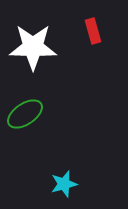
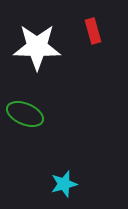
white star: moved 4 px right
green ellipse: rotated 57 degrees clockwise
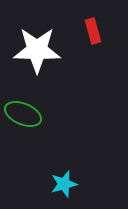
white star: moved 3 px down
green ellipse: moved 2 px left
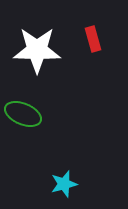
red rectangle: moved 8 px down
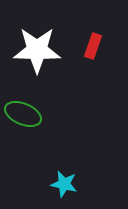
red rectangle: moved 7 px down; rotated 35 degrees clockwise
cyan star: rotated 28 degrees clockwise
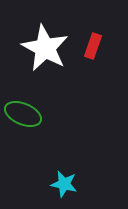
white star: moved 8 px right, 2 px up; rotated 27 degrees clockwise
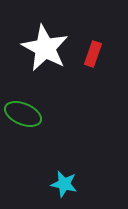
red rectangle: moved 8 px down
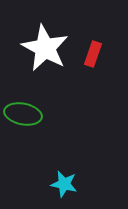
green ellipse: rotated 12 degrees counterclockwise
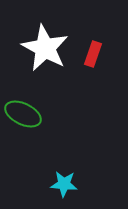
green ellipse: rotated 15 degrees clockwise
cyan star: rotated 8 degrees counterclockwise
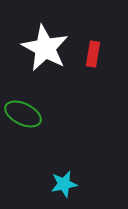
red rectangle: rotated 10 degrees counterclockwise
cyan star: rotated 16 degrees counterclockwise
